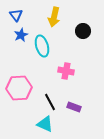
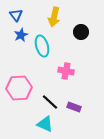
black circle: moved 2 px left, 1 px down
black line: rotated 18 degrees counterclockwise
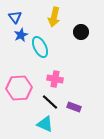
blue triangle: moved 1 px left, 2 px down
cyan ellipse: moved 2 px left, 1 px down; rotated 10 degrees counterclockwise
pink cross: moved 11 px left, 8 px down
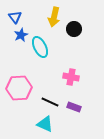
black circle: moved 7 px left, 3 px up
pink cross: moved 16 px right, 2 px up
black line: rotated 18 degrees counterclockwise
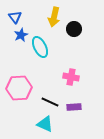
purple rectangle: rotated 24 degrees counterclockwise
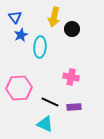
black circle: moved 2 px left
cyan ellipse: rotated 30 degrees clockwise
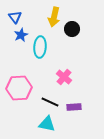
pink cross: moved 7 px left; rotated 28 degrees clockwise
cyan triangle: moved 2 px right; rotated 12 degrees counterclockwise
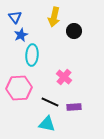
black circle: moved 2 px right, 2 px down
cyan ellipse: moved 8 px left, 8 px down
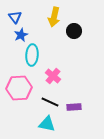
pink cross: moved 11 px left, 1 px up
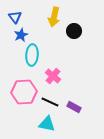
pink hexagon: moved 5 px right, 4 px down
purple rectangle: rotated 32 degrees clockwise
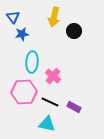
blue triangle: moved 2 px left
blue star: moved 1 px right, 1 px up; rotated 16 degrees clockwise
cyan ellipse: moved 7 px down
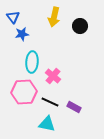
black circle: moved 6 px right, 5 px up
